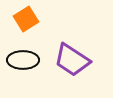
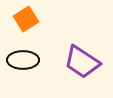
purple trapezoid: moved 10 px right, 2 px down
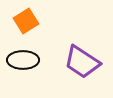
orange square: moved 2 px down
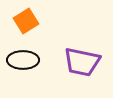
purple trapezoid: rotated 21 degrees counterclockwise
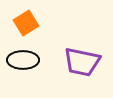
orange square: moved 2 px down
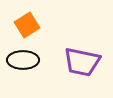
orange square: moved 1 px right, 2 px down
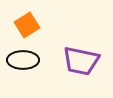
purple trapezoid: moved 1 px left, 1 px up
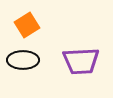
purple trapezoid: rotated 15 degrees counterclockwise
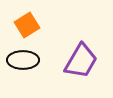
purple trapezoid: rotated 57 degrees counterclockwise
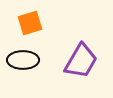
orange square: moved 3 px right, 2 px up; rotated 15 degrees clockwise
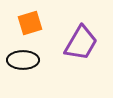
purple trapezoid: moved 18 px up
